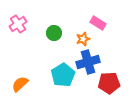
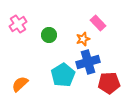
pink rectangle: rotated 14 degrees clockwise
green circle: moved 5 px left, 2 px down
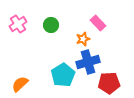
green circle: moved 2 px right, 10 px up
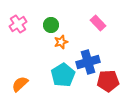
orange star: moved 22 px left, 3 px down
red pentagon: moved 1 px left, 2 px up
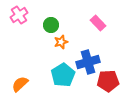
pink cross: moved 1 px right, 9 px up
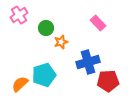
green circle: moved 5 px left, 3 px down
cyan pentagon: moved 19 px left; rotated 15 degrees clockwise
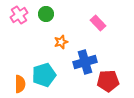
green circle: moved 14 px up
blue cross: moved 3 px left
orange semicircle: rotated 132 degrees clockwise
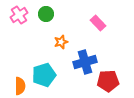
orange semicircle: moved 2 px down
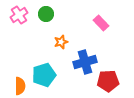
pink rectangle: moved 3 px right
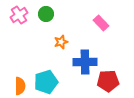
blue cross: rotated 15 degrees clockwise
cyan pentagon: moved 2 px right, 7 px down
